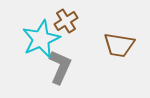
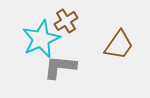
brown trapezoid: rotated 64 degrees counterclockwise
gray L-shape: rotated 108 degrees counterclockwise
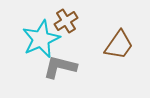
gray L-shape: rotated 8 degrees clockwise
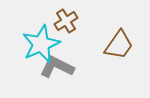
cyan star: moved 5 px down
gray L-shape: moved 3 px left; rotated 12 degrees clockwise
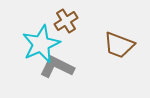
brown trapezoid: rotated 76 degrees clockwise
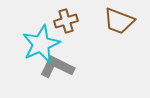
brown cross: rotated 15 degrees clockwise
brown trapezoid: moved 24 px up
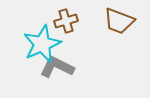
cyan star: moved 1 px right
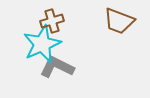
brown cross: moved 14 px left
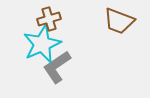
brown cross: moved 3 px left, 2 px up
gray L-shape: rotated 60 degrees counterclockwise
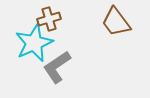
brown trapezoid: moved 3 px left, 1 px down; rotated 32 degrees clockwise
cyan star: moved 8 px left, 1 px up
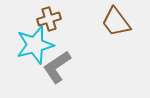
cyan star: moved 1 px right, 2 px down; rotated 9 degrees clockwise
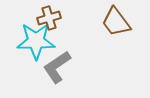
brown cross: moved 1 px up
cyan star: moved 1 px right, 4 px up; rotated 15 degrees clockwise
